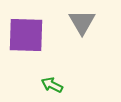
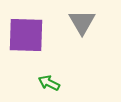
green arrow: moved 3 px left, 2 px up
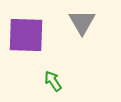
green arrow: moved 4 px right, 2 px up; rotated 30 degrees clockwise
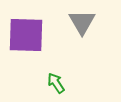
green arrow: moved 3 px right, 2 px down
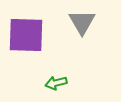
green arrow: rotated 70 degrees counterclockwise
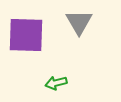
gray triangle: moved 3 px left
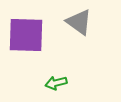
gray triangle: rotated 24 degrees counterclockwise
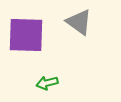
green arrow: moved 9 px left
